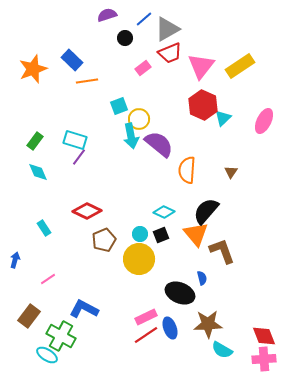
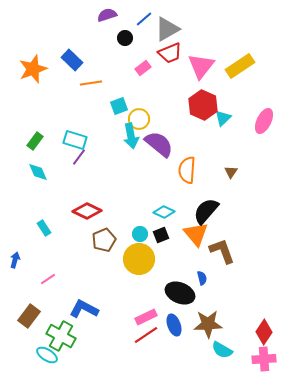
orange line at (87, 81): moved 4 px right, 2 px down
blue ellipse at (170, 328): moved 4 px right, 3 px up
red diamond at (264, 336): moved 4 px up; rotated 55 degrees clockwise
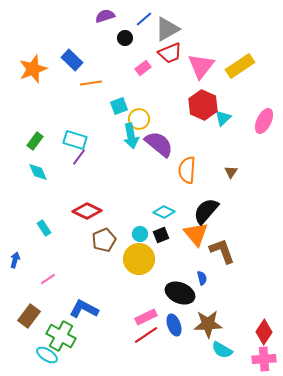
purple semicircle at (107, 15): moved 2 px left, 1 px down
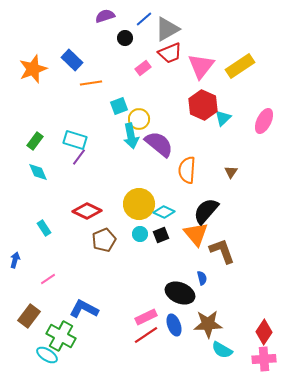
yellow circle at (139, 259): moved 55 px up
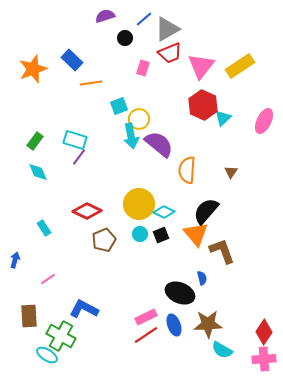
pink rectangle at (143, 68): rotated 35 degrees counterclockwise
brown rectangle at (29, 316): rotated 40 degrees counterclockwise
